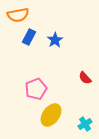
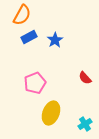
orange semicircle: moved 4 px right; rotated 50 degrees counterclockwise
blue rectangle: rotated 35 degrees clockwise
pink pentagon: moved 1 px left, 6 px up
yellow ellipse: moved 2 px up; rotated 15 degrees counterclockwise
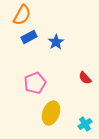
blue star: moved 1 px right, 2 px down
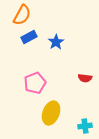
red semicircle: rotated 40 degrees counterclockwise
cyan cross: moved 2 px down; rotated 24 degrees clockwise
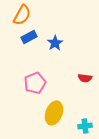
blue star: moved 1 px left, 1 px down
yellow ellipse: moved 3 px right
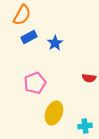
red semicircle: moved 4 px right
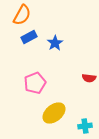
yellow ellipse: rotated 30 degrees clockwise
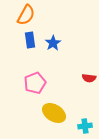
orange semicircle: moved 4 px right
blue rectangle: moved 1 px right, 3 px down; rotated 70 degrees counterclockwise
blue star: moved 2 px left
yellow ellipse: rotated 70 degrees clockwise
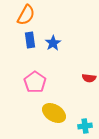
pink pentagon: moved 1 px up; rotated 15 degrees counterclockwise
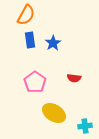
red semicircle: moved 15 px left
